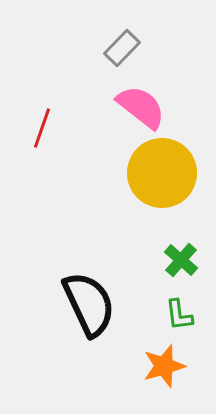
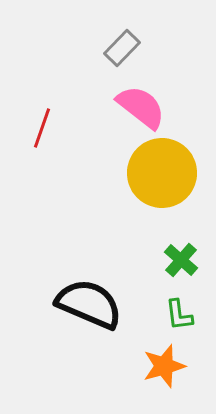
black semicircle: rotated 42 degrees counterclockwise
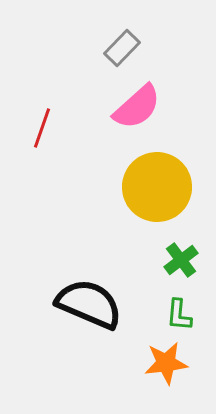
pink semicircle: moved 4 px left; rotated 100 degrees clockwise
yellow circle: moved 5 px left, 14 px down
green cross: rotated 12 degrees clockwise
green L-shape: rotated 12 degrees clockwise
orange star: moved 2 px right, 3 px up; rotated 9 degrees clockwise
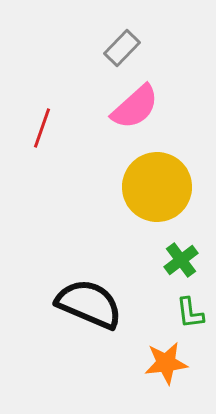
pink semicircle: moved 2 px left
green L-shape: moved 11 px right, 2 px up; rotated 12 degrees counterclockwise
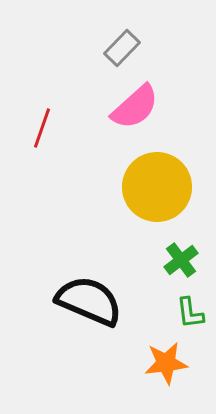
black semicircle: moved 3 px up
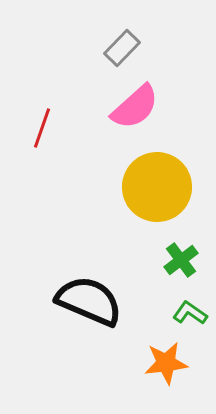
green L-shape: rotated 132 degrees clockwise
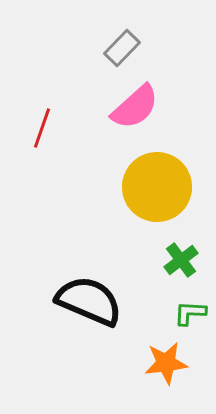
green L-shape: rotated 32 degrees counterclockwise
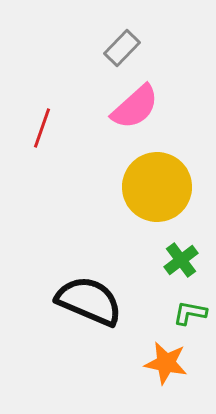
green L-shape: rotated 8 degrees clockwise
orange star: rotated 18 degrees clockwise
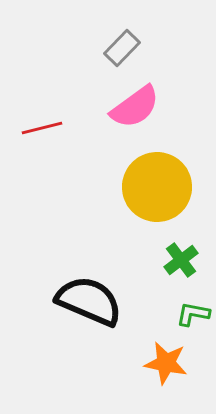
pink semicircle: rotated 6 degrees clockwise
red line: rotated 57 degrees clockwise
green L-shape: moved 3 px right, 1 px down
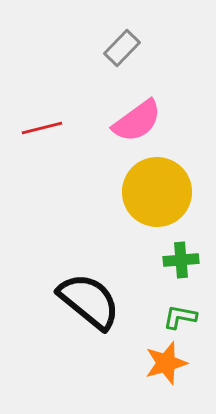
pink semicircle: moved 2 px right, 14 px down
yellow circle: moved 5 px down
green cross: rotated 32 degrees clockwise
black semicircle: rotated 16 degrees clockwise
green L-shape: moved 13 px left, 3 px down
orange star: rotated 27 degrees counterclockwise
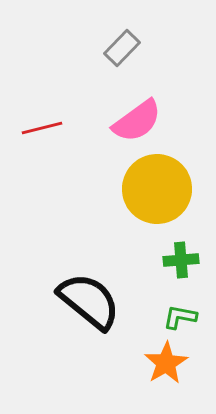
yellow circle: moved 3 px up
orange star: rotated 15 degrees counterclockwise
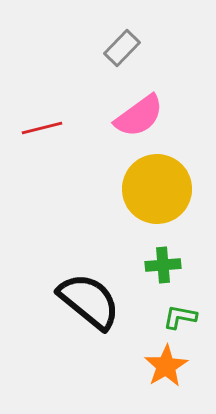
pink semicircle: moved 2 px right, 5 px up
green cross: moved 18 px left, 5 px down
orange star: moved 3 px down
